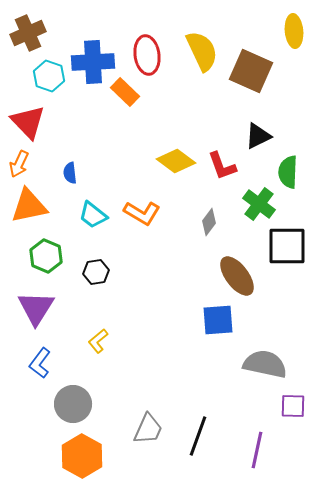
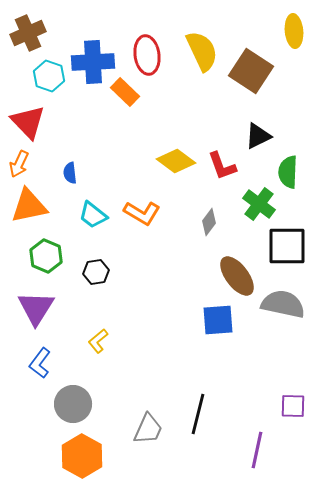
brown square: rotated 9 degrees clockwise
gray semicircle: moved 18 px right, 60 px up
black line: moved 22 px up; rotated 6 degrees counterclockwise
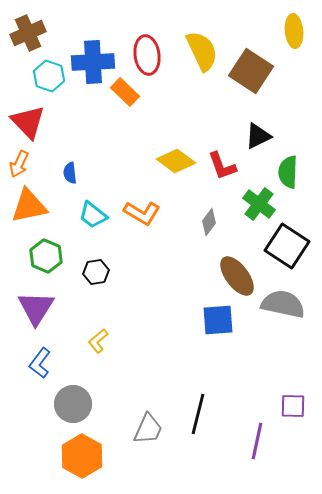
black square: rotated 33 degrees clockwise
purple line: moved 9 px up
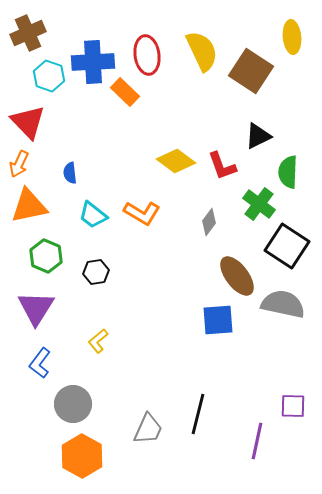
yellow ellipse: moved 2 px left, 6 px down
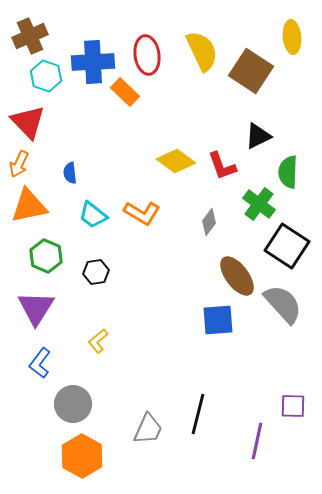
brown cross: moved 2 px right, 3 px down
cyan hexagon: moved 3 px left
gray semicircle: rotated 36 degrees clockwise
